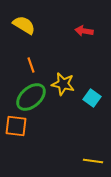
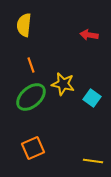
yellow semicircle: rotated 115 degrees counterclockwise
red arrow: moved 5 px right, 4 px down
orange square: moved 17 px right, 22 px down; rotated 30 degrees counterclockwise
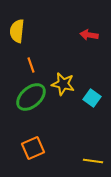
yellow semicircle: moved 7 px left, 6 px down
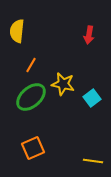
red arrow: rotated 90 degrees counterclockwise
orange line: rotated 49 degrees clockwise
cyan square: rotated 18 degrees clockwise
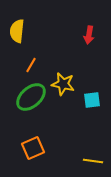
cyan square: moved 2 px down; rotated 30 degrees clockwise
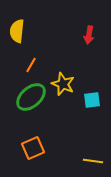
yellow star: rotated 10 degrees clockwise
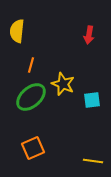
orange line: rotated 14 degrees counterclockwise
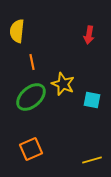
orange line: moved 1 px right, 3 px up; rotated 28 degrees counterclockwise
cyan square: rotated 18 degrees clockwise
orange square: moved 2 px left, 1 px down
yellow line: moved 1 px left, 1 px up; rotated 24 degrees counterclockwise
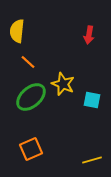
orange line: moved 4 px left; rotated 35 degrees counterclockwise
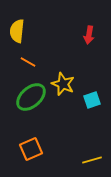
orange line: rotated 14 degrees counterclockwise
cyan square: rotated 30 degrees counterclockwise
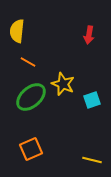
yellow line: rotated 30 degrees clockwise
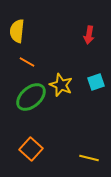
orange line: moved 1 px left
yellow star: moved 2 px left, 1 px down
cyan square: moved 4 px right, 18 px up
orange square: rotated 25 degrees counterclockwise
yellow line: moved 3 px left, 2 px up
